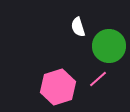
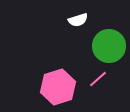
white semicircle: moved 7 px up; rotated 90 degrees counterclockwise
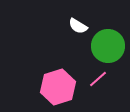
white semicircle: moved 6 px down; rotated 48 degrees clockwise
green circle: moved 1 px left
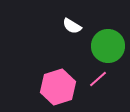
white semicircle: moved 6 px left
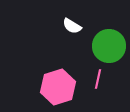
green circle: moved 1 px right
pink line: rotated 36 degrees counterclockwise
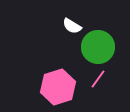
green circle: moved 11 px left, 1 px down
pink line: rotated 24 degrees clockwise
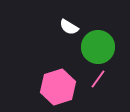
white semicircle: moved 3 px left, 1 px down
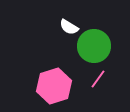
green circle: moved 4 px left, 1 px up
pink hexagon: moved 4 px left, 1 px up
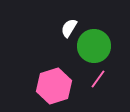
white semicircle: moved 1 px down; rotated 90 degrees clockwise
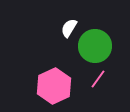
green circle: moved 1 px right
pink hexagon: rotated 8 degrees counterclockwise
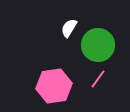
green circle: moved 3 px right, 1 px up
pink hexagon: rotated 16 degrees clockwise
